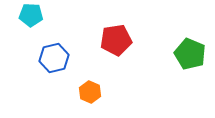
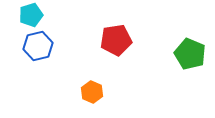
cyan pentagon: rotated 20 degrees counterclockwise
blue hexagon: moved 16 px left, 12 px up
orange hexagon: moved 2 px right
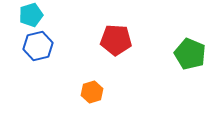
red pentagon: rotated 12 degrees clockwise
orange hexagon: rotated 20 degrees clockwise
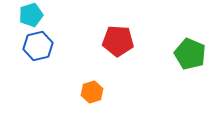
red pentagon: moved 2 px right, 1 px down
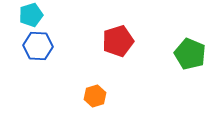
red pentagon: rotated 20 degrees counterclockwise
blue hexagon: rotated 16 degrees clockwise
orange hexagon: moved 3 px right, 4 px down
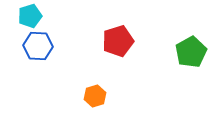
cyan pentagon: moved 1 px left, 1 px down
green pentagon: moved 1 px right, 2 px up; rotated 20 degrees clockwise
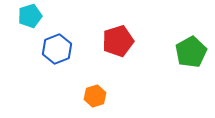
blue hexagon: moved 19 px right, 3 px down; rotated 24 degrees counterclockwise
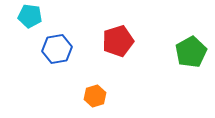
cyan pentagon: rotated 25 degrees clockwise
blue hexagon: rotated 12 degrees clockwise
